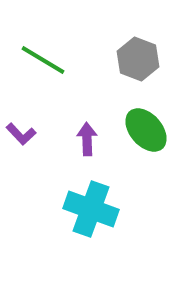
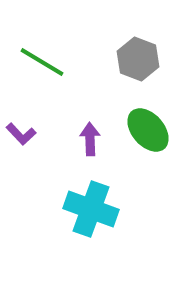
green line: moved 1 px left, 2 px down
green ellipse: moved 2 px right
purple arrow: moved 3 px right
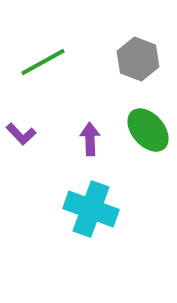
green line: moved 1 px right; rotated 60 degrees counterclockwise
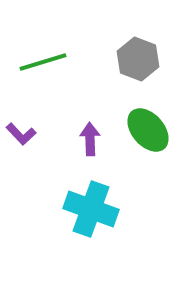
green line: rotated 12 degrees clockwise
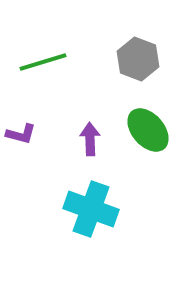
purple L-shape: rotated 32 degrees counterclockwise
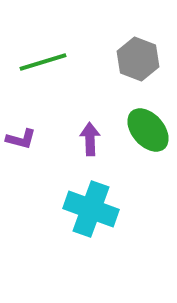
purple L-shape: moved 5 px down
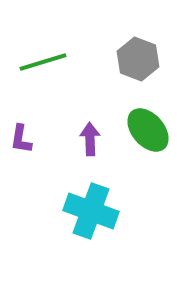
purple L-shape: rotated 84 degrees clockwise
cyan cross: moved 2 px down
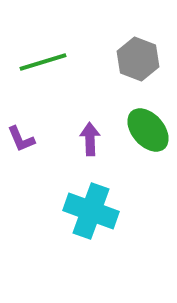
purple L-shape: rotated 32 degrees counterclockwise
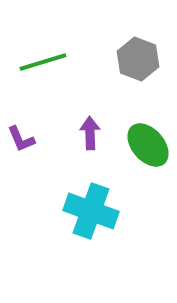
green ellipse: moved 15 px down
purple arrow: moved 6 px up
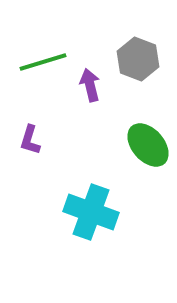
purple arrow: moved 48 px up; rotated 12 degrees counterclockwise
purple L-shape: moved 9 px right, 1 px down; rotated 40 degrees clockwise
cyan cross: moved 1 px down
